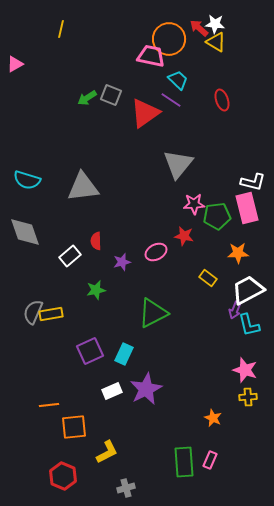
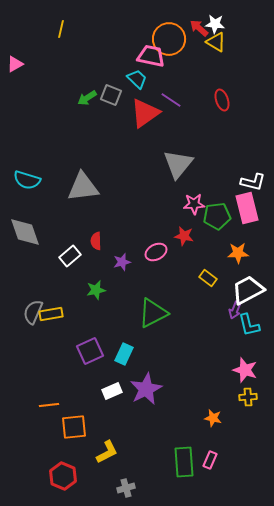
cyan trapezoid at (178, 80): moved 41 px left, 1 px up
orange star at (213, 418): rotated 12 degrees counterclockwise
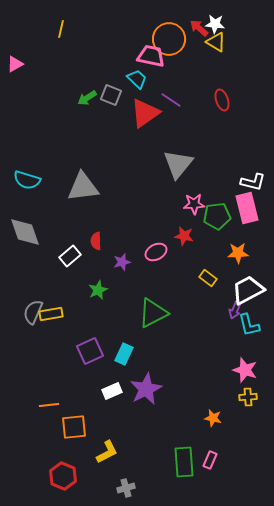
green star at (96, 290): moved 2 px right; rotated 12 degrees counterclockwise
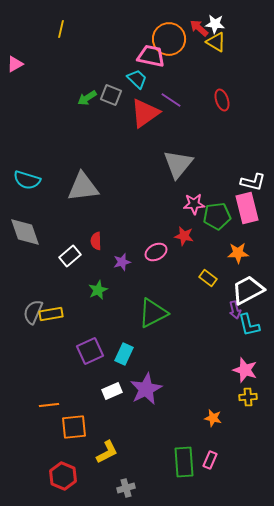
purple arrow at (235, 310): rotated 36 degrees counterclockwise
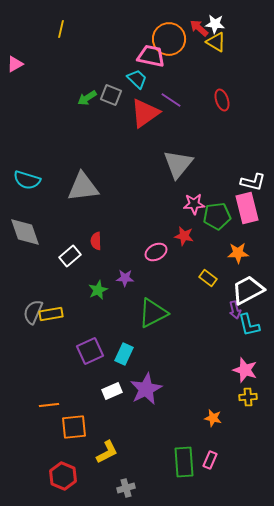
purple star at (122, 262): moved 3 px right, 16 px down; rotated 18 degrees clockwise
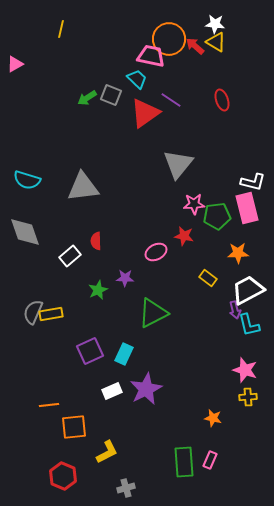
red arrow at (199, 28): moved 4 px left, 18 px down
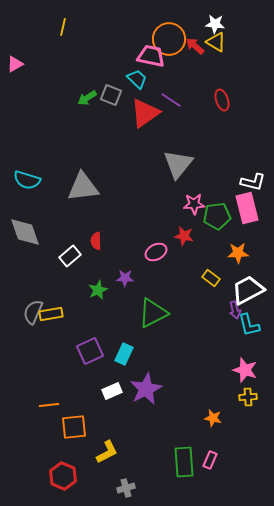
yellow line at (61, 29): moved 2 px right, 2 px up
yellow rectangle at (208, 278): moved 3 px right
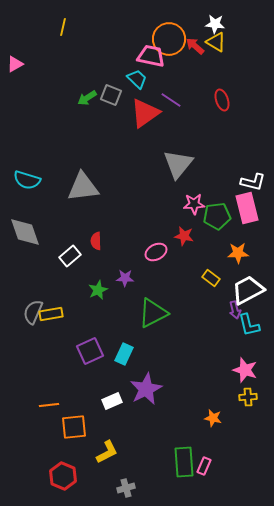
white rectangle at (112, 391): moved 10 px down
pink rectangle at (210, 460): moved 6 px left, 6 px down
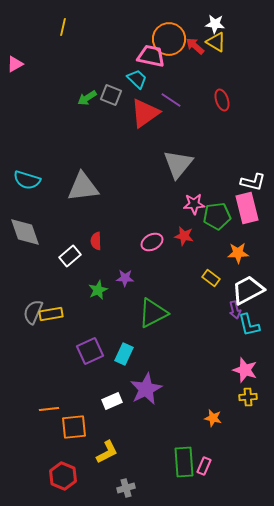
pink ellipse at (156, 252): moved 4 px left, 10 px up
orange line at (49, 405): moved 4 px down
